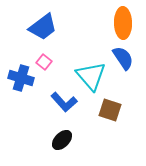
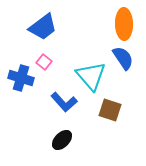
orange ellipse: moved 1 px right, 1 px down
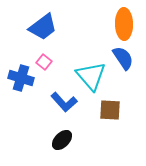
brown square: rotated 15 degrees counterclockwise
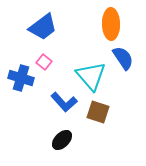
orange ellipse: moved 13 px left
brown square: moved 12 px left, 2 px down; rotated 15 degrees clockwise
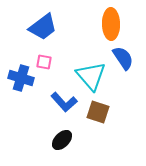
pink square: rotated 28 degrees counterclockwise
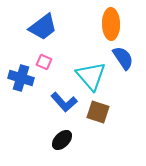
pink square: rotated 14 degrees clockwise
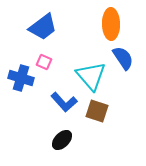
brown square: moved 1 px left, 1 px up
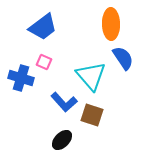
brown square: moved 5 px left, 4 px down
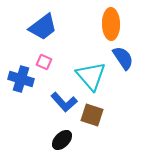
blue cross: moved 1 px down
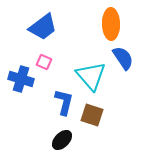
blue L-shape: rotated 124 degrees counterclockwise
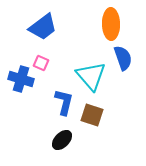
blue semicircle: rotated 15 degrees clockwise
pink square: moved 3 px left, 1 px down
